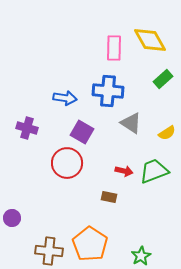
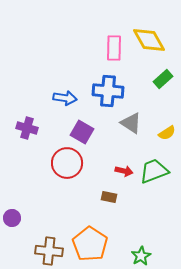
yellow diamond: moved 1 px left
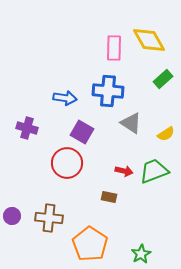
yellow semicircle: moved 1 px left, 1 px down
purple circle: moved 2 px up
brown cross: moved 33 px up
green star: moved 2 px up
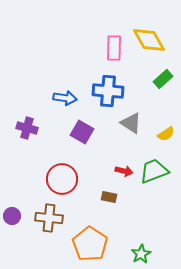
red circle: moved 5 px left, 16 px down
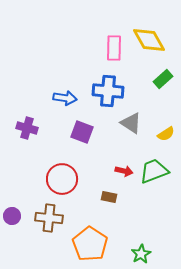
purple square: rotated 10 degrees counterclockwise
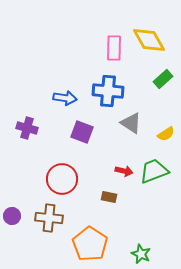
green star: rotated 18 degrees counterclockwise
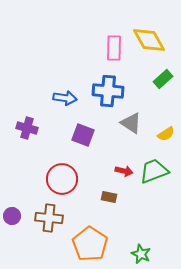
purple square: moved 1 px right, 3 px down
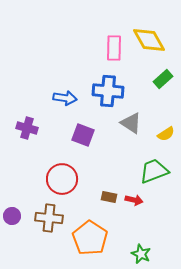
red arrow: moved 10 px right, 29 px down
orange pentagon: moved 6 px up
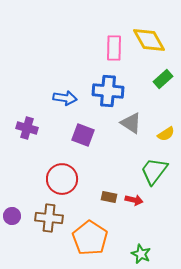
green trapezoid: rotated 32 degrees counterclockwise
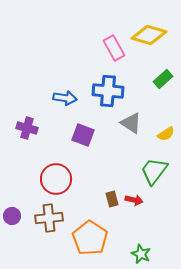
yellow diamond: moved 5 px up; rotated 44 degrees counterclockwise
pink rectangle: rotated 30 degrees counterclockwise
red circle: moved 6 px left
brown rectangle: moved 3 px right, 2 px down; rotated 63 degrees clockwise
brown cross: rotated 12 degrees counterclockwise
